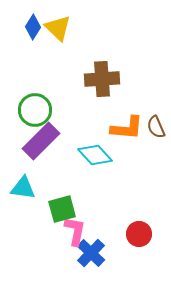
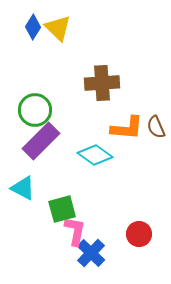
brown cross: moved 4 px down
cyan diamond: rotated 12 degrees counterclockwise
cyan triangle: rotated 20 degrees clockwise
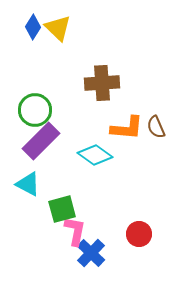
cyan triangle: moved 5 px right, 4 px up
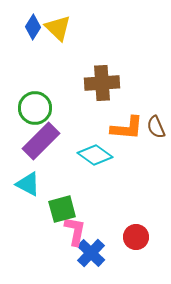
green circle: moved 2 px up
red circle: moved 3 px left, 3 px down
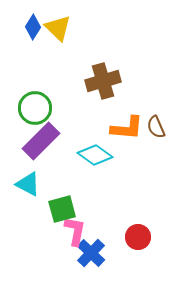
brown cross: moved 1 px right, 2 px up; rotated 12 degrees counterclockwise
red circle: moved 2 px right
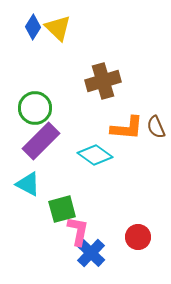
pink L-shape: moved 3 px right
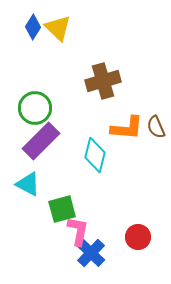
cyan diamond: rotated 68 degrees clockwise
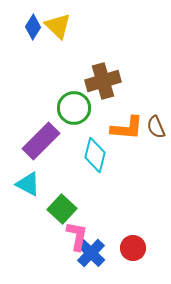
yellow triangle: moved 2 px up
green circle: moved 39 px right
green square: rotated 32 degrees counterclockwise
pink L-shape: moved 1 px left, 5 px down
red circle: moved 5 px left, 11 px down
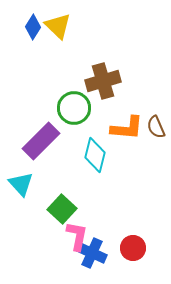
cyan triangle: moved 7 px left; rotated 20 degrees clockwise
blue cross: moved 1 px right; rotated 20 degrees counterclockwise
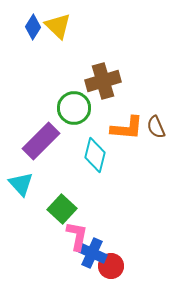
red circle: moved 22 px left, 18 px down
